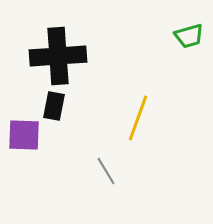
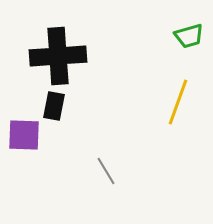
yellow line: moved 40 px right, 16 px up
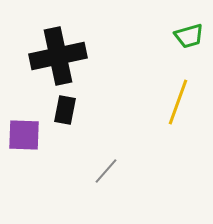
black cross: rotated 8 degrees counterclockwise
black rectangle: moved 11 px right, 4 px down
gray line: rotated 72 degrees clockwise
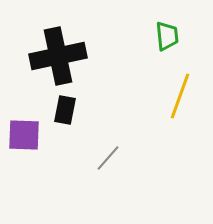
green trapezoid: moved 22 px left; rotated 80 degrees counterclockwise
yellow line: moved 2 px right, 6 px up
gray line: moved 2 px right, 13 px up
